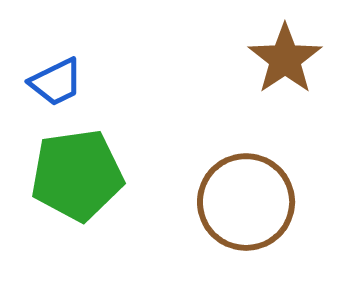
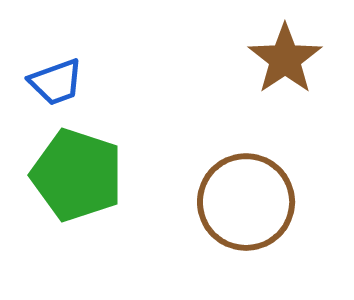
blue trapezoid: rotated 6 degrees clockwise
green pentagon: rotated 26 degrees clockwise
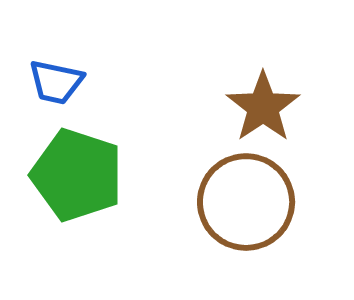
brown star: moved 22 px left, 48 px down
blue trapezoid: rotated 32 degrees clockwise
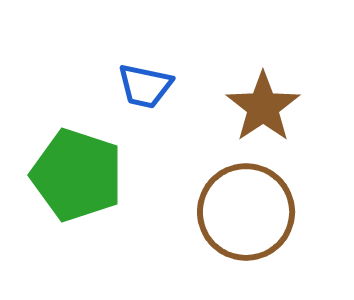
blue trapezoid: moved 89 px right, 4 px down
brown circle: moved 10 px down
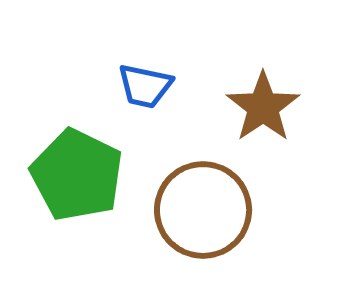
green pentagon: rotated 8 degrees clockwise
brown circle: moved 43 px left, 2 px up
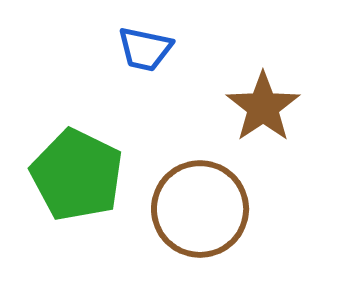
blue trapezoid: moved 37 px up
brown circle: moved 3 px left, 1 px up
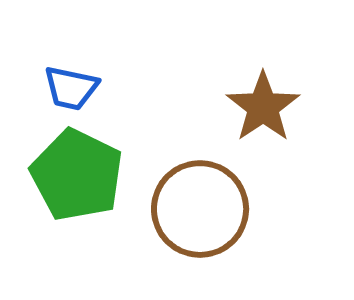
blue trapezoid: moved 74 px left, 39 px down
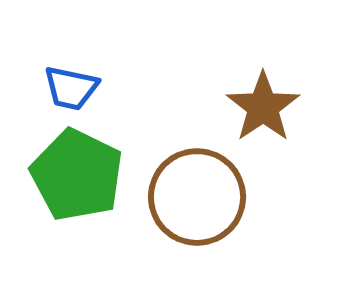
brown circle: moved 3 px left, 12 px up
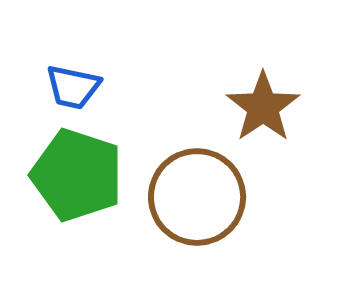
blue trapezoid: moved 2 px right, 1 px up
green pentagon: rotated 8 degrees counterclockwise
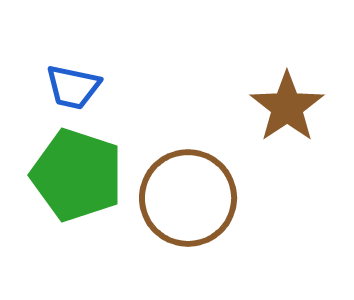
brown star: moved 24 px right
brown circle: moved 9 px left, 1 px down
